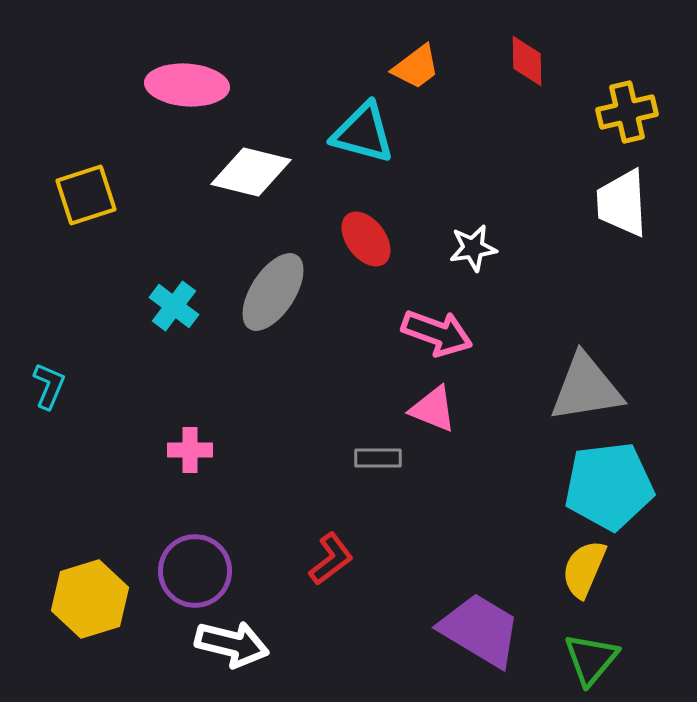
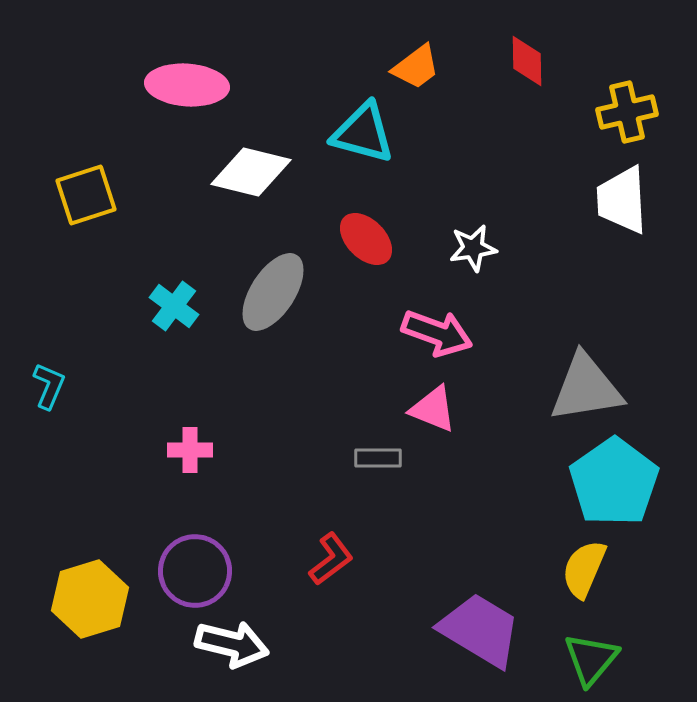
white trapezoid: moved 3 px up
red ellipse: rotated 8 degrees counterclockwise
cyan pentagon: moved 5 px right, 4 px up; rotated 28 degrees counterclockwise
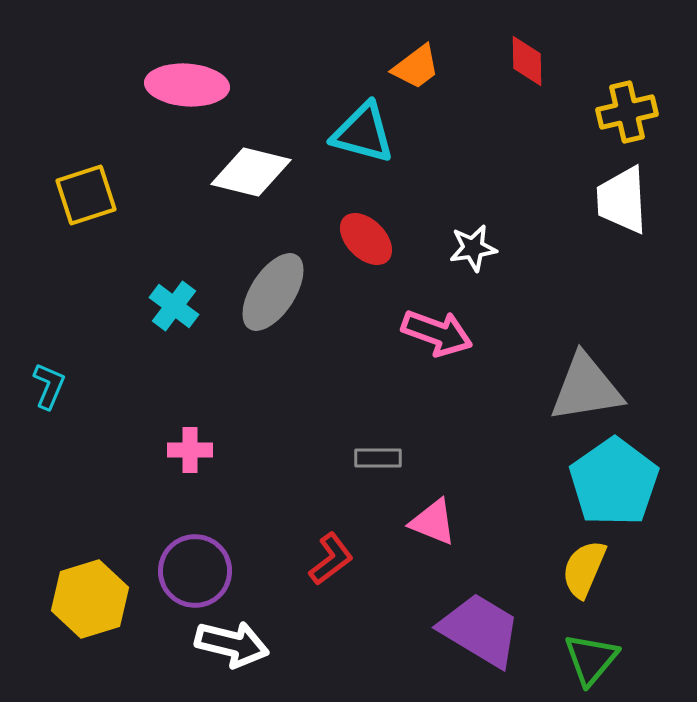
pink triangle: moved 113 px down
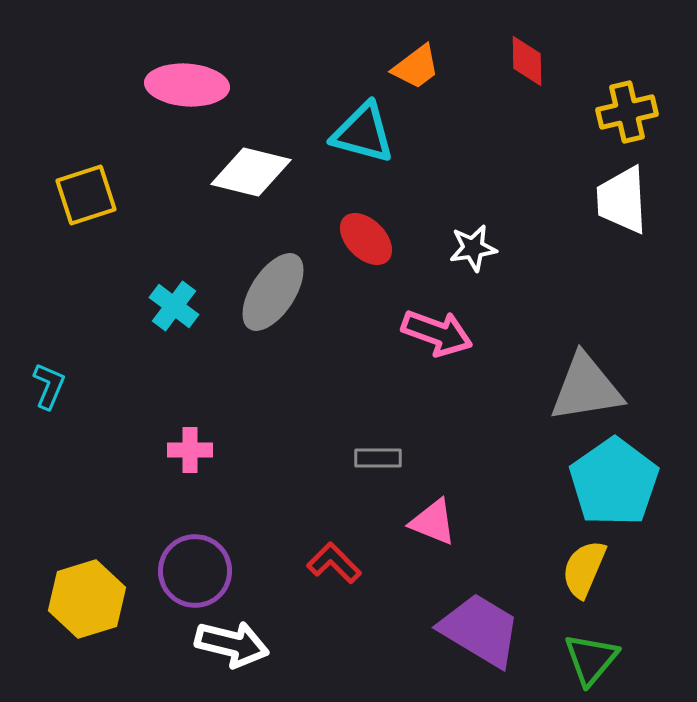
red L-shape: moved 3 px right, 4 px down; rotated 98 degrees counterclockwise
yellow hexagon: moved 3 px left
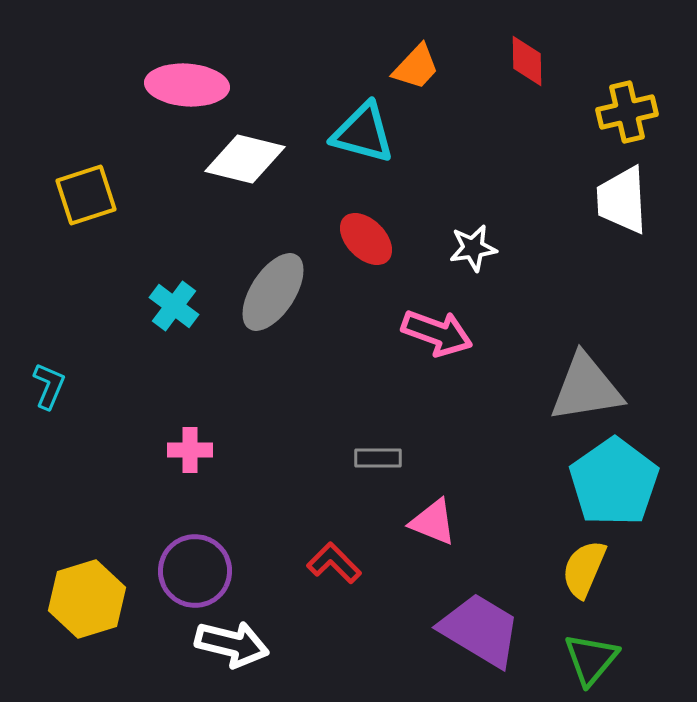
orange trapezoid: rotated 10 degrees counterclockwise
white diamond: moved 6 px left, 13 px up
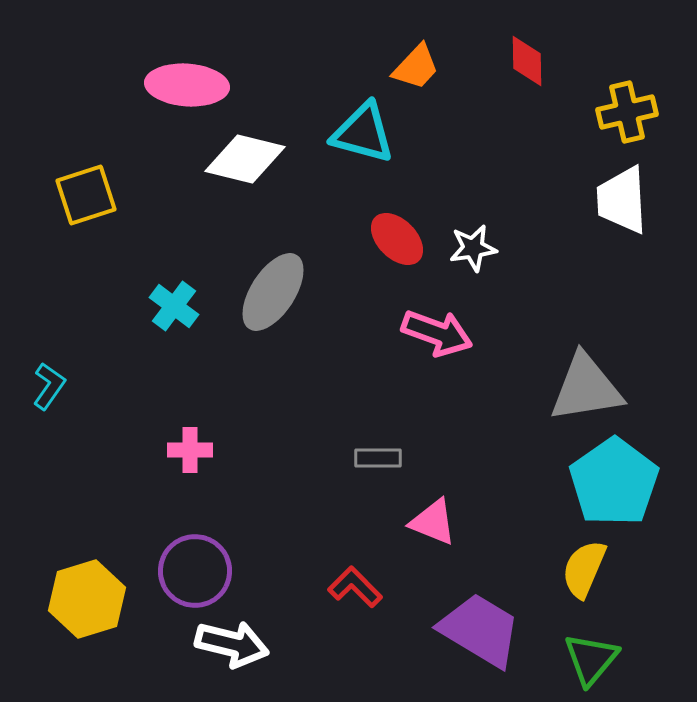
red ellipse: moved 31 px right
cyan L-shape: rotated 12 degrees clockwise
red L-shape: moved 21 px right, 24 px down
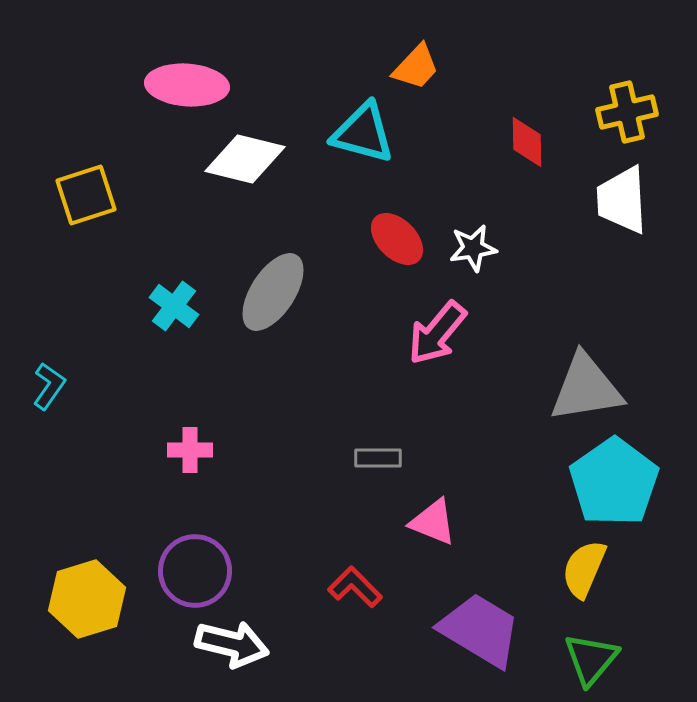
red diamond: moved 81 px down
pink arrow: rotated 110 degrees clockwise
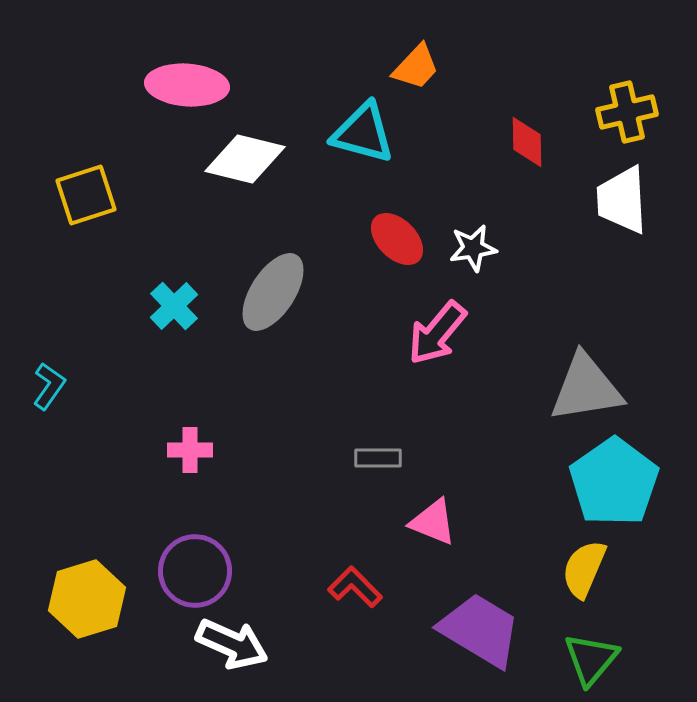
cyan cross: rotated 9 degrees clockwise
white arrow: rotated 10 degrees clockwise
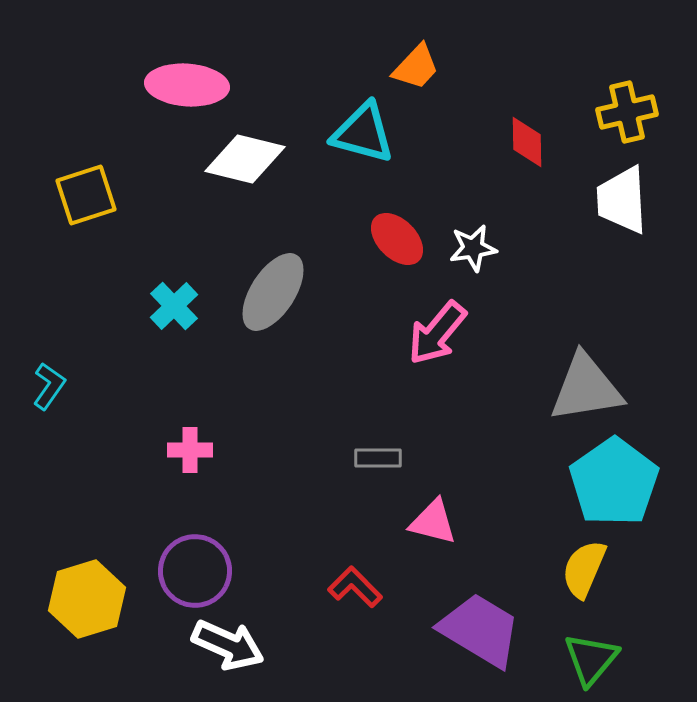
pink triangle: rotated 8 degrees counterclockwise
white arrow: moved 4 px left, 1 px down
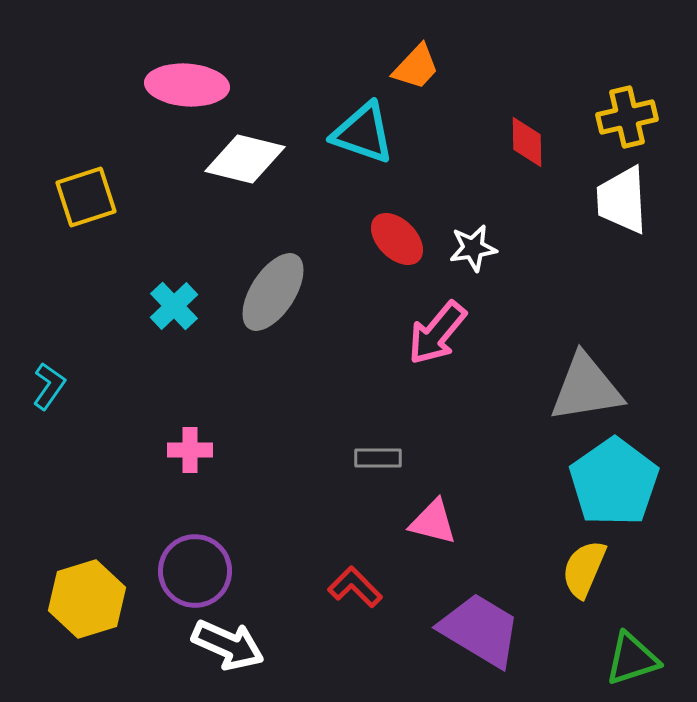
yellow cross: moved 5 px down
cyan triangle: rotated 4 degrees clockwise
yellow square: moved 2 px down
green triangle: moved 41 px right; rotated 32 degrees clockwise
